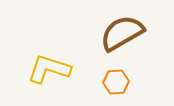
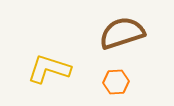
brown semicircle: rotated 12 degrees clockwise
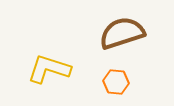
orange hexagon: rotated 10 degrees clockwise
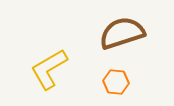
yellow L-shape: rotated 48 degrees counterclockwise
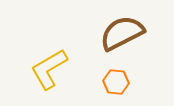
brown semicircle: rotated 9 degrees counterclockwise
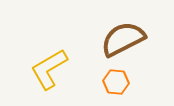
brown semicircle: moved 1 px right, 6 px down
